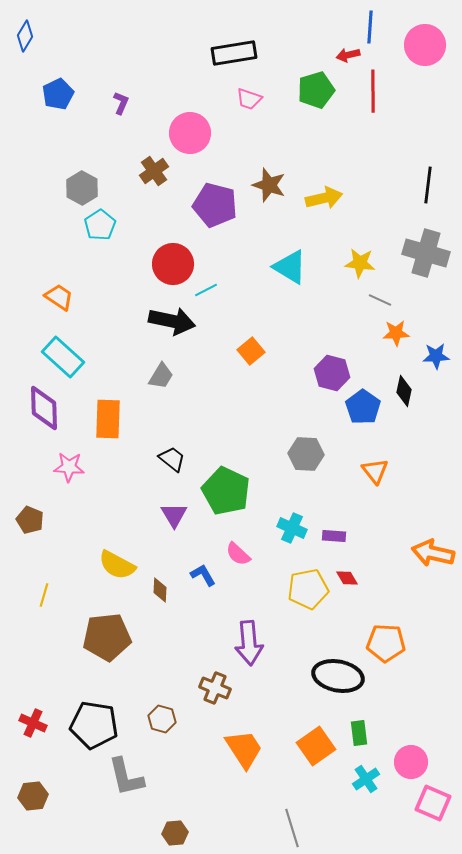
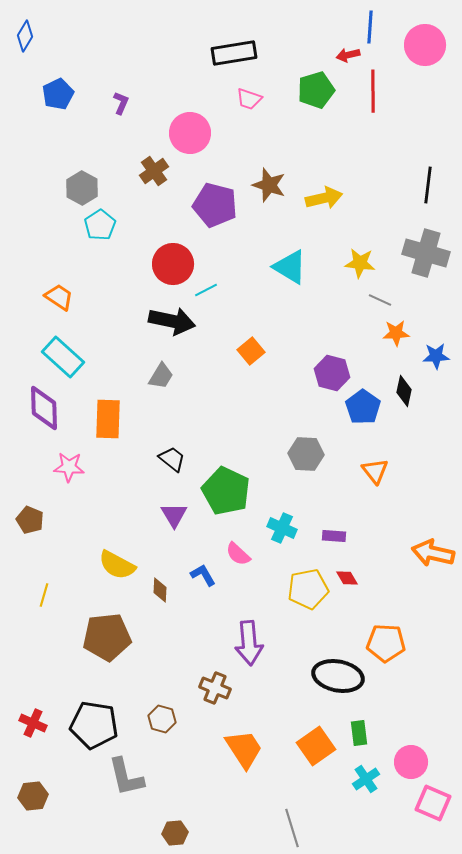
cyan cross at (292, 528): moved 10 px left
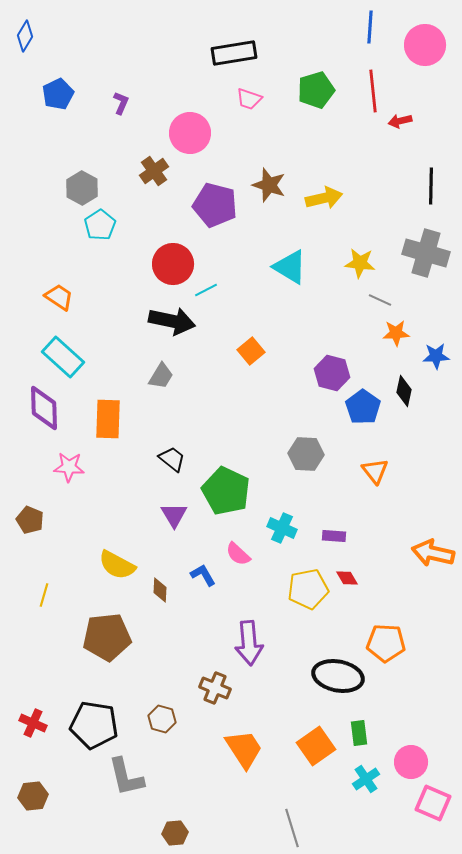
red arrow at (348, 55): moved 52 px right, 66 px down
red line at (373, 91): rotated 6 degrees counterclockwise
black line at (428, 185): moved 3 px right, 1 px down; rotated 6 degrees counterclockwise
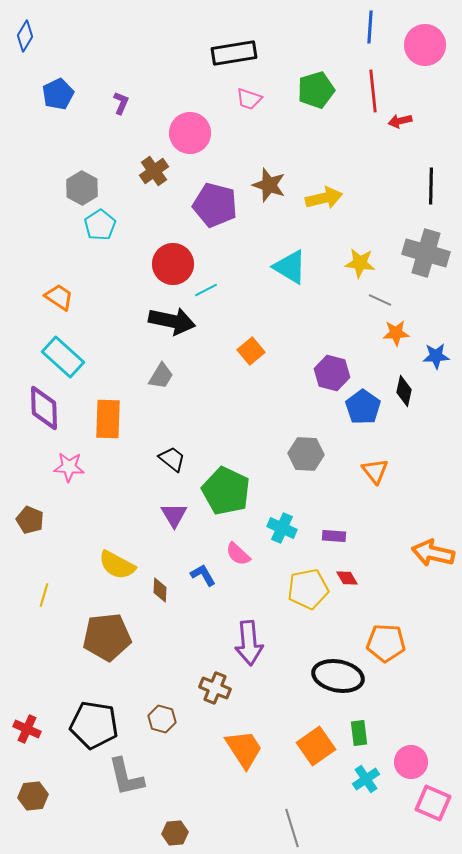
red cross at (33, 723): moved 6 px left, 6 px down
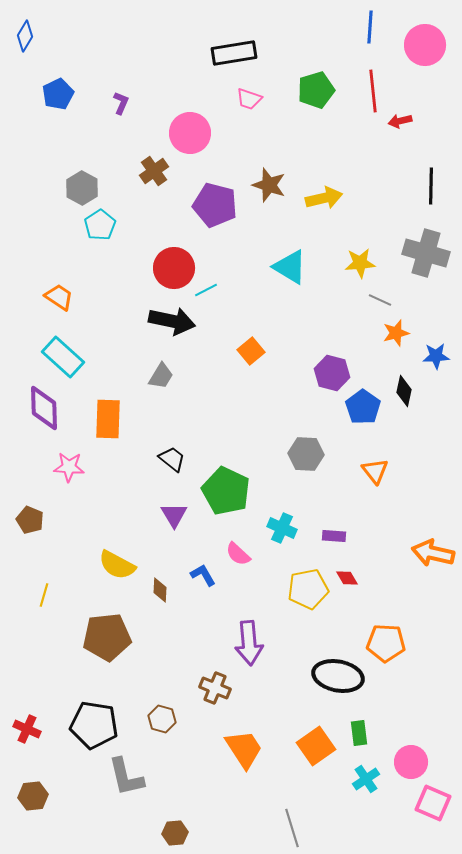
yellow star at (360, 263): rotated 12 degrees counterclockwise
red circle at (173, 264): moved 1 px right, 4 px down
orange star at (396, 333): rotated 12 degrees counterclockwise
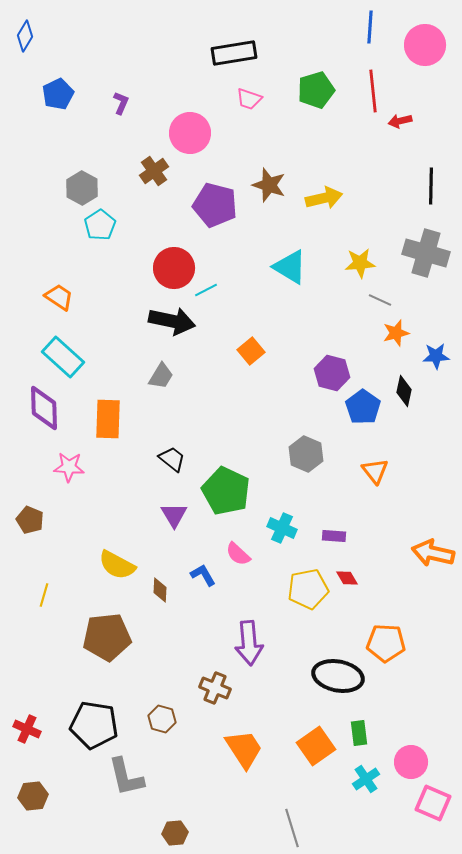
gray hexagon at (306, 454): rotated 20 degrees clockwise
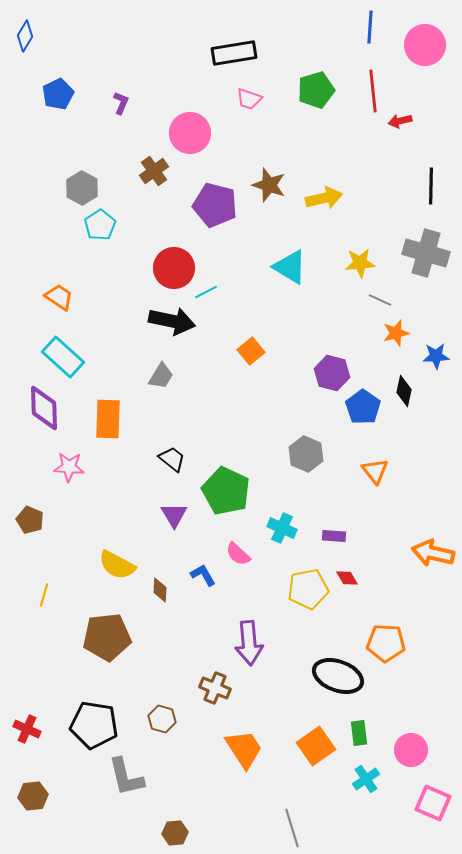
cyan line at (206, 290): moved 2 px down
black ellipse at (338, 676): rotated 9 degrees clockwise
pink circle at (411, 762): moved 12 px up
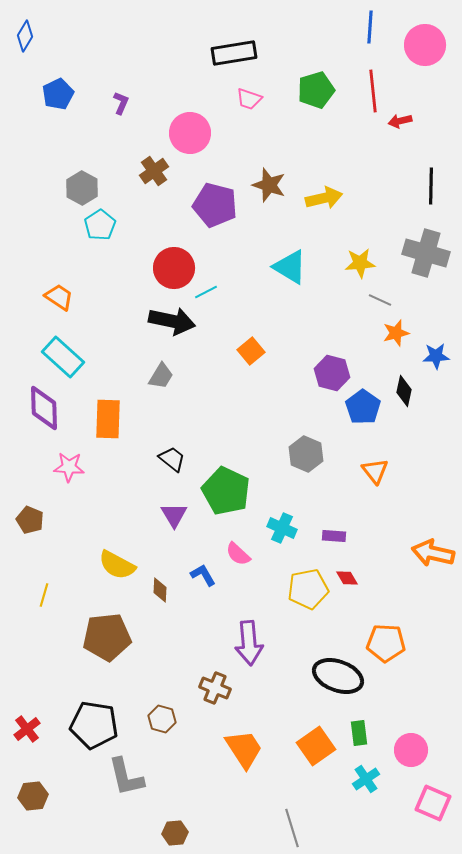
red cross at (27, 729): rotated 28 degrees clockwise
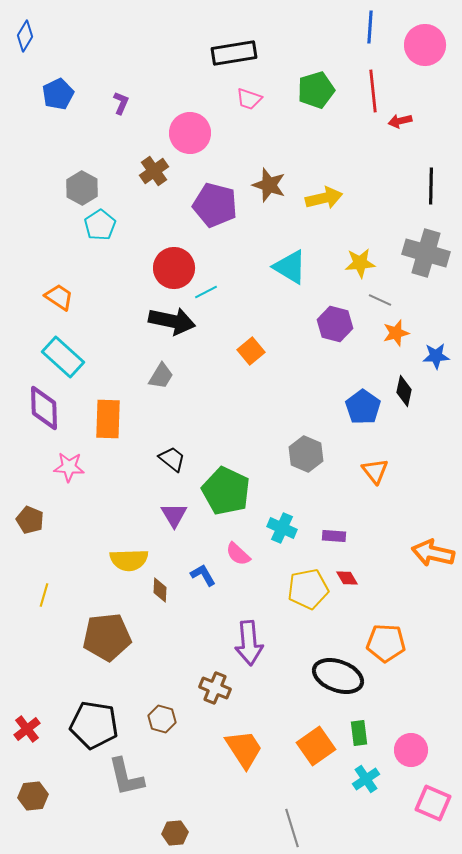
purple hexagon at (332, 373): moved 3 px right, 49 px up
yellow semicircle at (117, 565): moved 12 px right, 5 px up; rotated 30 degrees counterclockwise
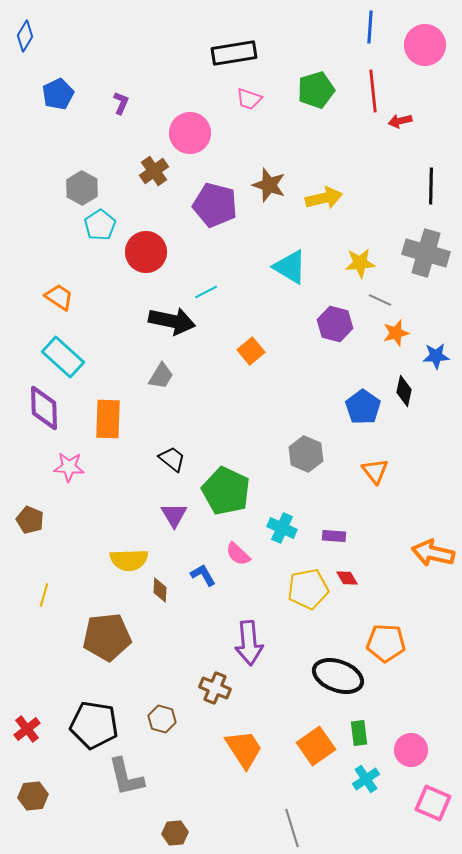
red circle at (174, 268): moved 28 px left, 16 px up
